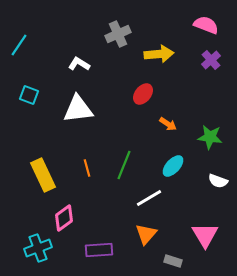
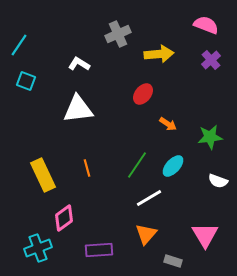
cyan square: moved 3 px left, 14 px up
green star: rotated 15 degrees counterclockwise
green line: moved 13 px right; rotated 12 degrees clockwise
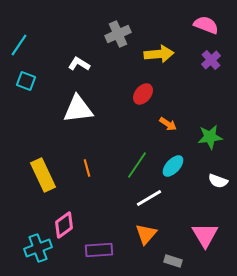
pink diamond: moved 7 px down
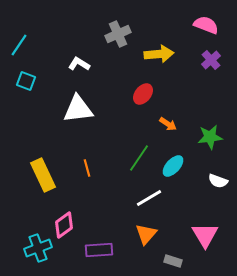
green line: moved 2 px right, 7 px up
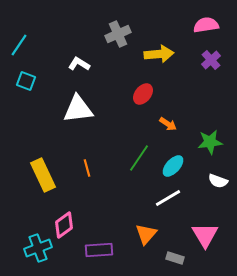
pink semicircle: rotated 30 degrees counterclockwise
green star: moved 5 px down
white line: moved 19 px right
gray rectangle: moved 2 px right, 3 px up
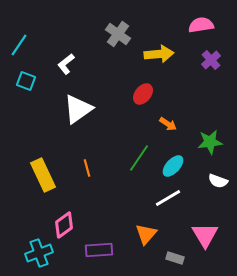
pink semicircle: moved 5 px left
gray cross: rotated 30 degrees counterclockwise
white L-shape: moved 13 px left; rotated 70 degrees counterclockwise
white triangle: rotated 28 degrees counterclockwise
cyan cross: moved 1 px right, 5 px down
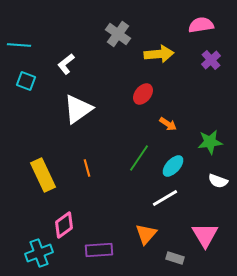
cyan line: rotated 60 degrees clockwise
white line: moved 3 px left
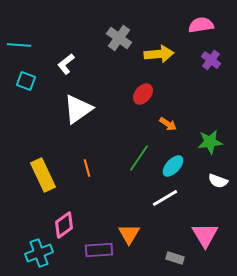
gray cross: moved 1 px right, 4 px down
purple cross: rotated 12 degrees counterclockwise
orange triangle: moved 17 px left; rotated 10 degrees counterclockwise
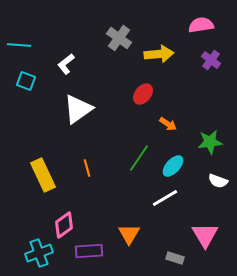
purple rectangle: moved 10 px left, 1 px down
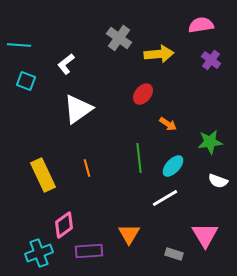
green line: rotated 40 degrees counterclockwise
gray rectangle: moved 1 px left, 4 px up
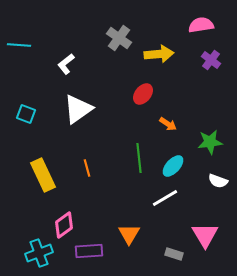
cyan square: moved 33 px down
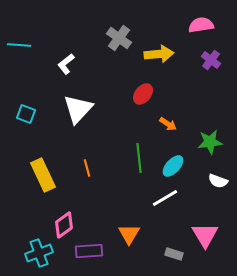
white triangle: rotated 12 degrees counterclockwise
